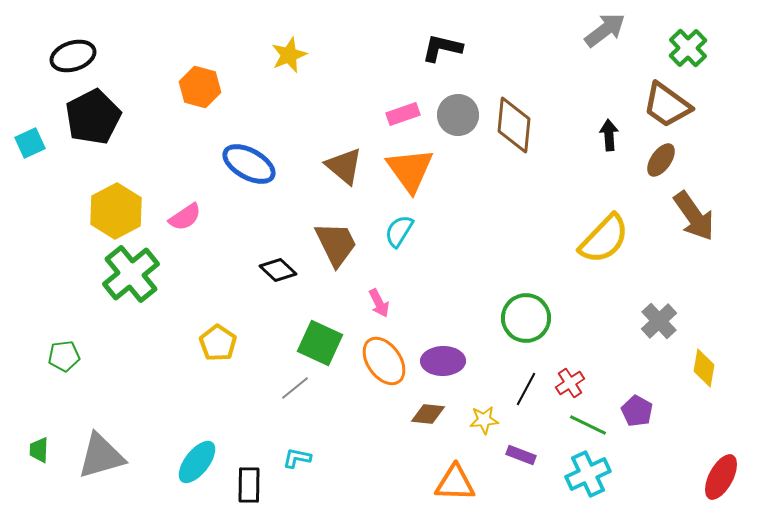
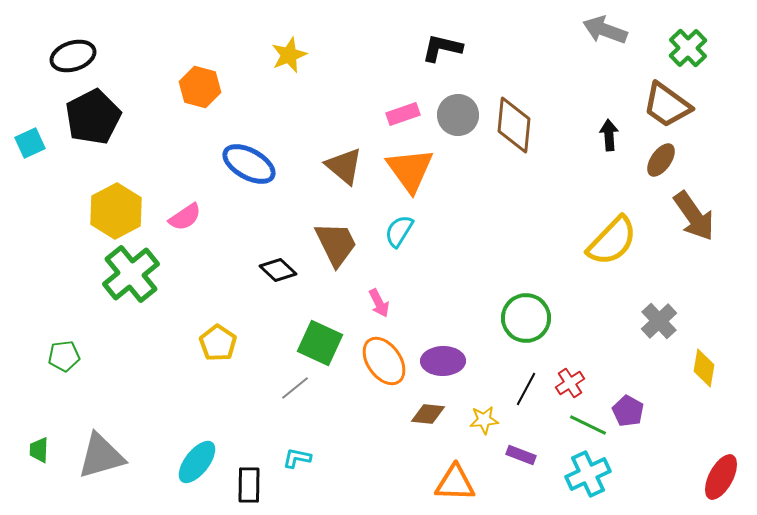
gray arrow at (605, 30): rotated 123 degrees counterclockwise
yellow semicircle at (604, 239): moved 8 px right, 2 px down
purple pentagon at (637, 411): moved 9 px left
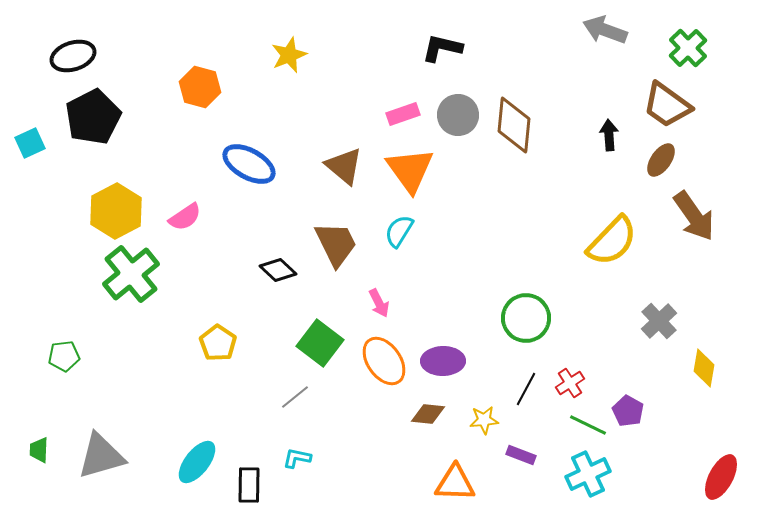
green square at (320, 343): rotated 12 degrees clockwise
gray line at (295, 388): moved 9 px down
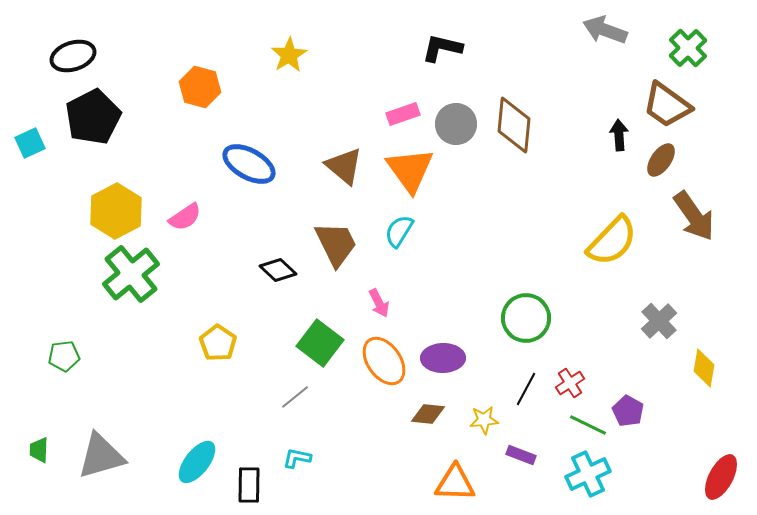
yellow star at (289, 55): rotated 9 degrees counterclockwise
gray circle at (458, 115): moved 2 px left, 9 px down
black arrow at (609, 135): moved 10 px right
purple ellipse at (443, 361): moved 3 px up
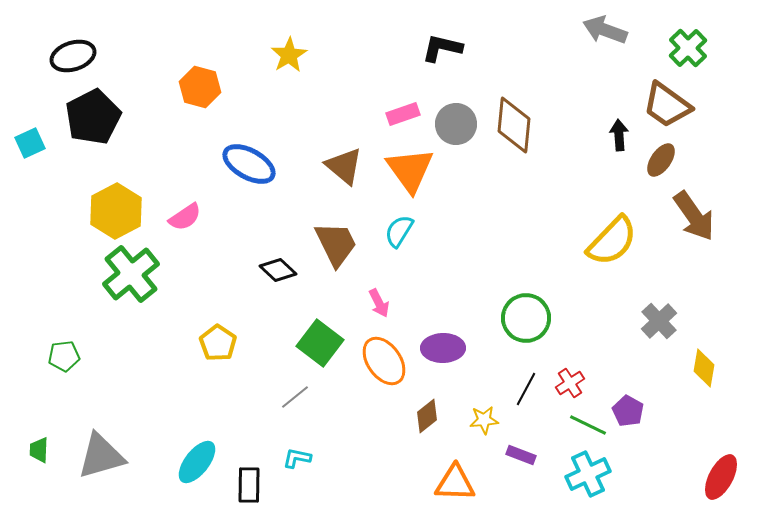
purple ellipse at (443, 358): moved 10 px up
brown diamond at (428, 414): moved 1 px left, 2 px down; rotated 44 degrees counterclockwise
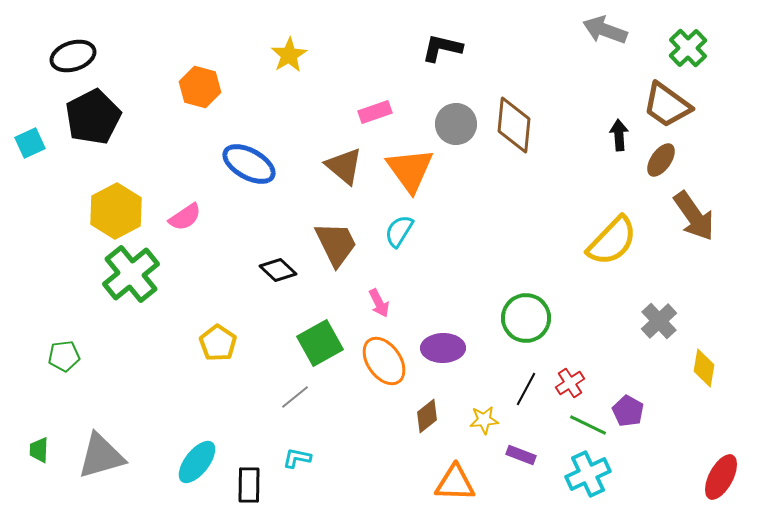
pink rectangle at (403, 114): moved 28 px left, 2 px up
green square at (320, 343): rotated 24 degrees clockwise
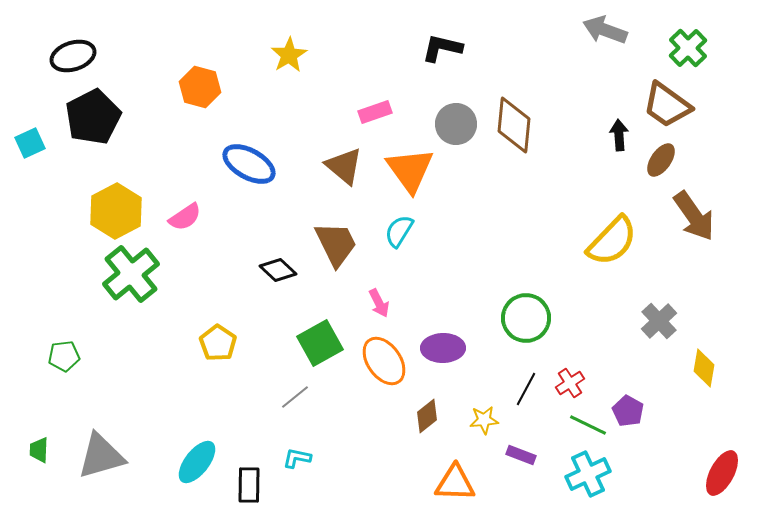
red ellipse at (721, 477): moved 1 px right, 4 px up
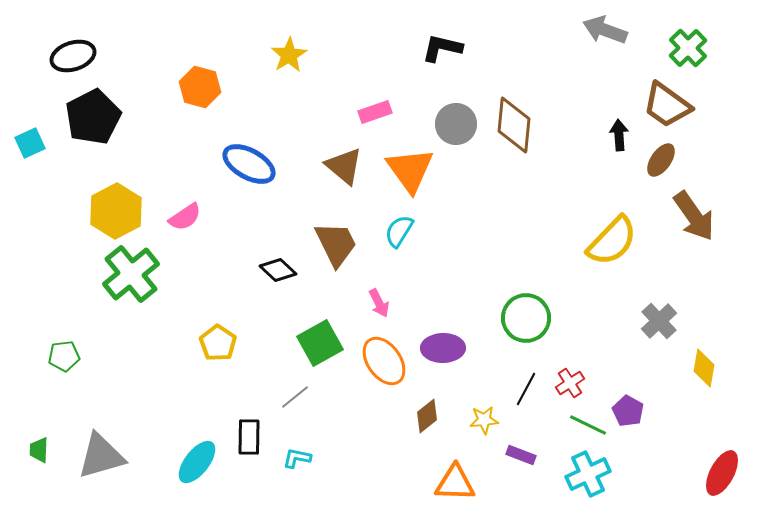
black rectangle at (249, 485): moved 48 px up
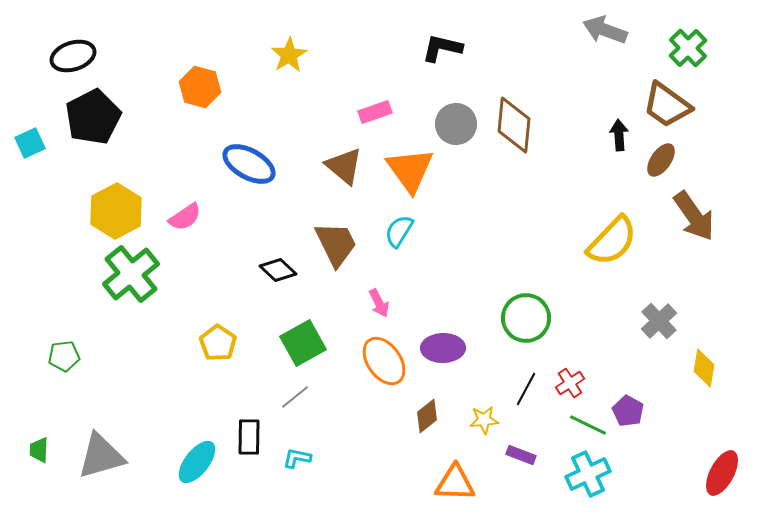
green square at (320, 343): moved 17 px left
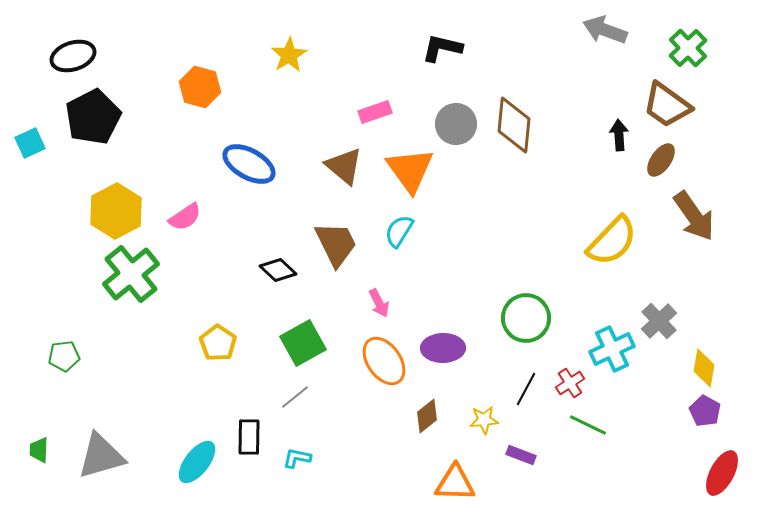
purple pentagon at (628, 411): moved 77 px right
cyan cross at (588, 474): moved 24 px right, 125 px up
